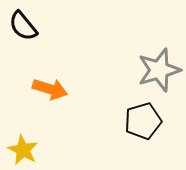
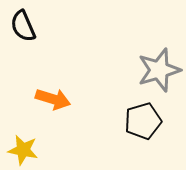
black semicircle: rotated 16 degrees clockwise
orange arrow: moved 3 px right, 10 px down
yellow star: rotated 16 degrees counterclockwise
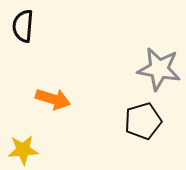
black semicircle: rotated 28 degrees clockwise
gray star: moved 1 px up; rotated 27 degrees clockwise
yellow star: rotated 16 degrees counterclockwise
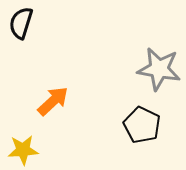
black semicircle: moved 2 px left, 3 px up; rotated 12 degrees clockwise
orange arrow: moved 2 px down; rotated 60 degrees counterclockwise
black pentagon: moved 1 px left, 4 px down; rotated 30 degrees counterclockwise
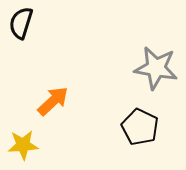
gray star: moved 3 px left, 1 px up
black pentagon: moved 2 px left, 2 px down
yellow star: moved 5 px up
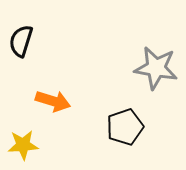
black semicircle: moved 18 px down
orange arrow: rotated 60 degrees clockwise
black pentagon: moved 15 px left; rotated 27 degrees clockwise
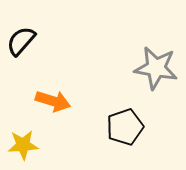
black semicircle: rotated 24 degrees clockwise
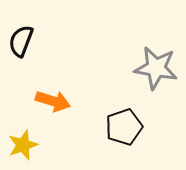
black semicircle: rotated 20 degrees counterclockwise
black pentagon: moved 1 px left
yellow star: rotated 16 degrees counterclockwise
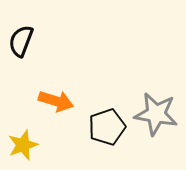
gray star: moved 46 px down
orange arrow: moved 3 px right
black pentagon: moved 17 px left
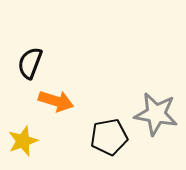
black semicircle: moved 9 px right, 22 px down
black pentagon: moved 2 px right, 10 px down; rotated 9 degrees clockwise
yellow star: moved 4 px up
